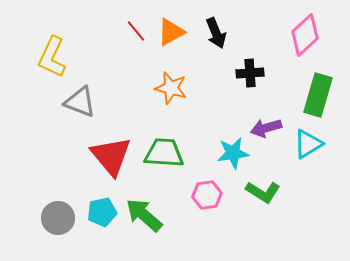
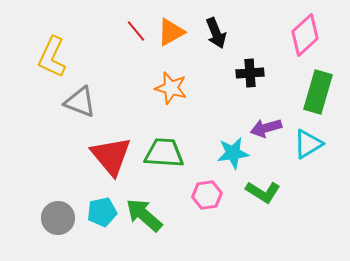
green rectangle: moved 3 px up
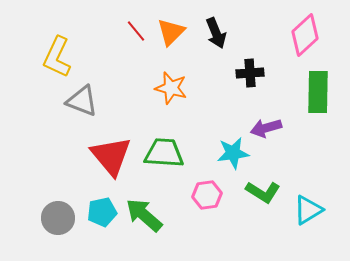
orange triangle: rotated 16 degrees counterclockwise
yellow L-shape: moved 5 px right
green rectangle: rotated 15 degrees counterclockwise
gray triangle: moved 2 px right, 1 px up
cyan triangle: moved 66 px down
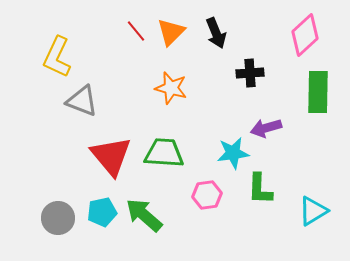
green L-shape: moved 3 px left, 3 px up; rotated 60 degrees clockwise
cyan triangle: moved 5 px right, 1 px down
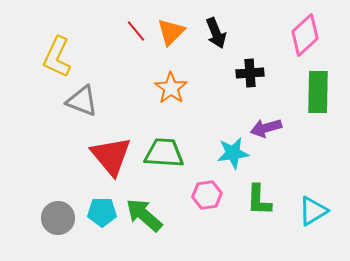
orange star: rotated 20 degrees clockwise
green L-shape: moved 1 px left, 11 px down
cyan pentagon: rotated 12 degrees clockwise
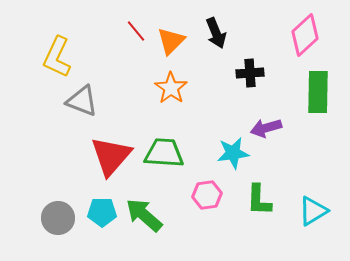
orange triangle: moved 9 px down
red triangle: rotated 21 degrees clockwise
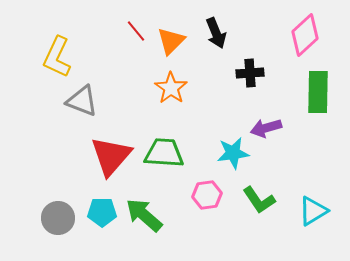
green L-shape: rotated 36 degrees counterclockwise
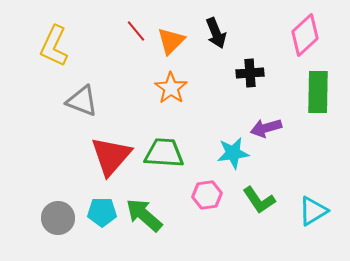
yellow L-shape: moved 3 px left, 11 px up
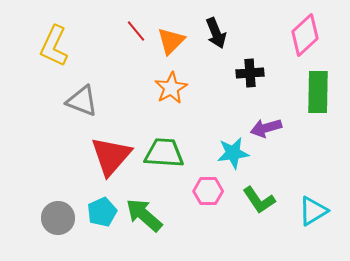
orange star: rotated 8 degrees clockwise
pink hexagon: moved 1 px right, 4 px up; rotated 8 degrees clockwise
cyan pentagon: rotated 24 degrees counterclockwise
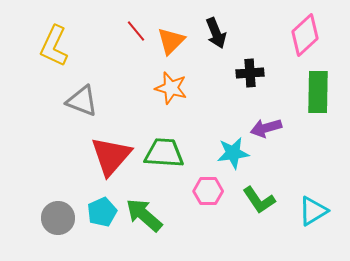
orange star: rotated 28 degrees counterclockwise
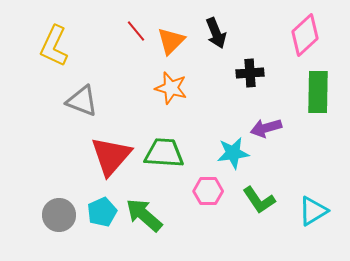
gray circle: moved 1 px right, 3 px up
